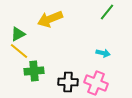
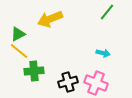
black cross: rotated 18 degrees counterclockwise
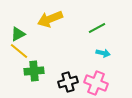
green line: moved 10 px left, 16 px down; rotated 24 degrees clockwise
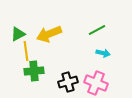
yellow arrow: moved 1 px left, 15 px down
green line: moved 2 px down
yellow line: moved 7 px right; rotated 42 degrees clockwise
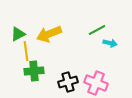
cyan arrow: moved 7 px right, 10 px up
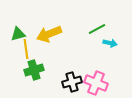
green line: moved 1 px up
green triangle: rotated 14 degrees clockwise
yellow line: moved 2 px up
green cross: moved 1 px up; rotated 12 degrees counterclockwise
black cross: moved 4 px right
